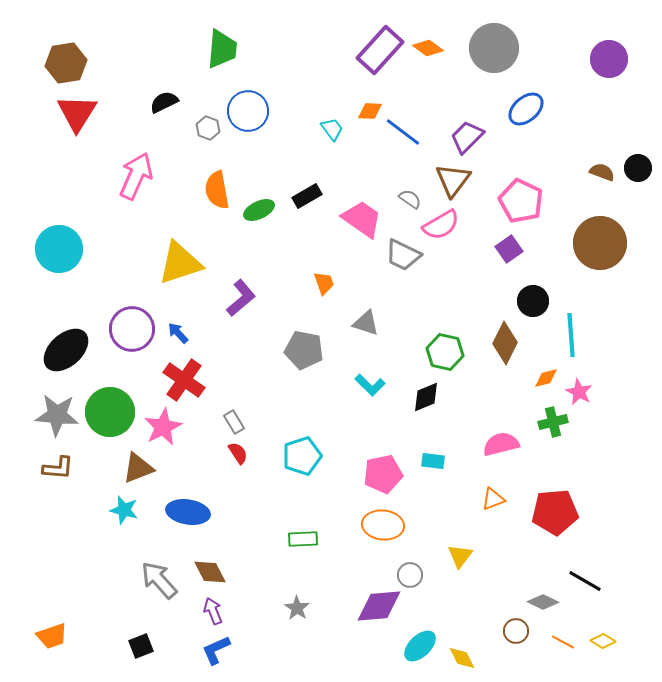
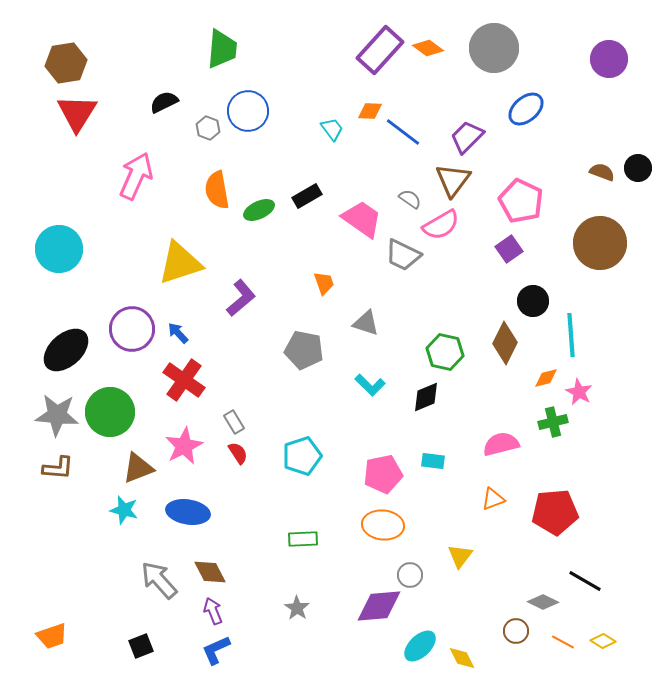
pink star at (163, 427): moved 21 px right, 19 px down
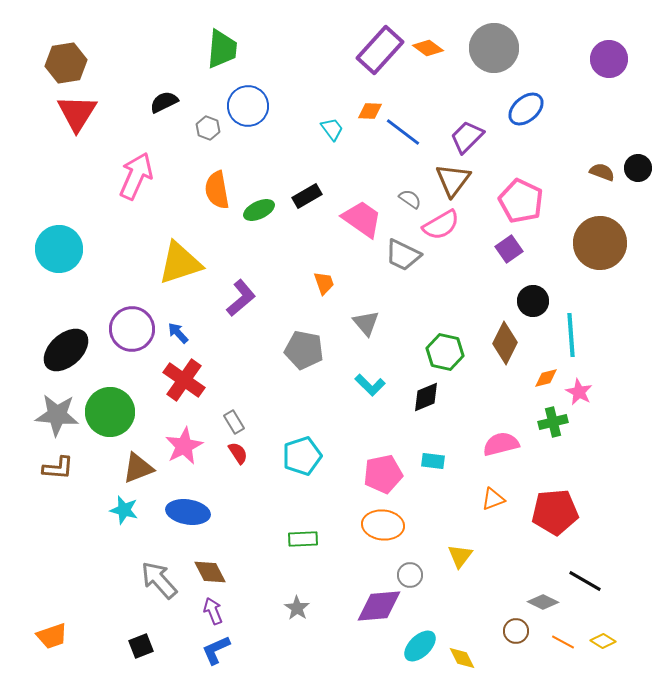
blue circle at (248, 111): moved 5 px up
gray triangle at (366, 323): rotated 32 degrees clockwise
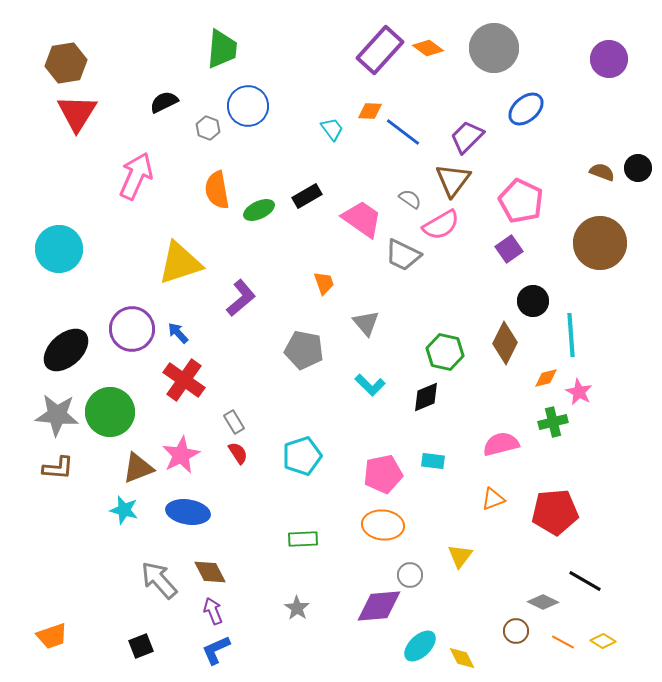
pink star at (184, 446): moved 3 px left, 9 px down
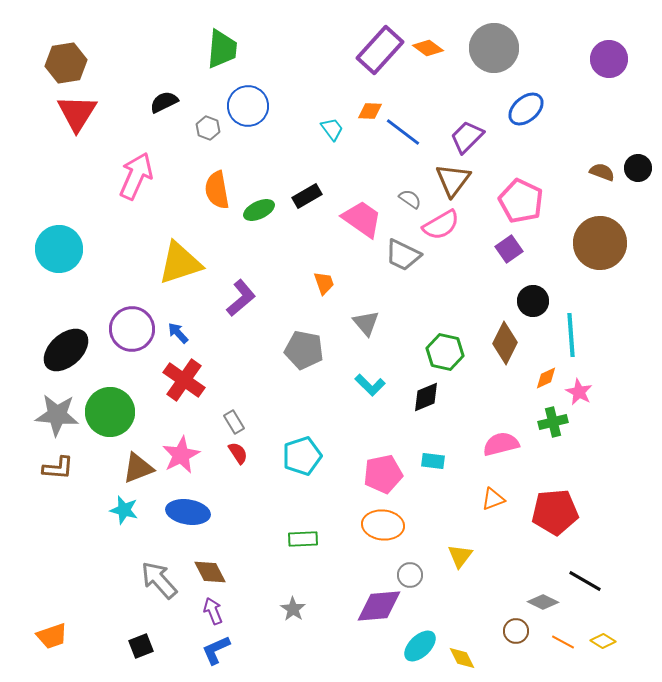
orange diamond at (546, 378): rotated 10 degrees counterclockwise
gray star at (297, 608): moved 4 px left, 1 px down
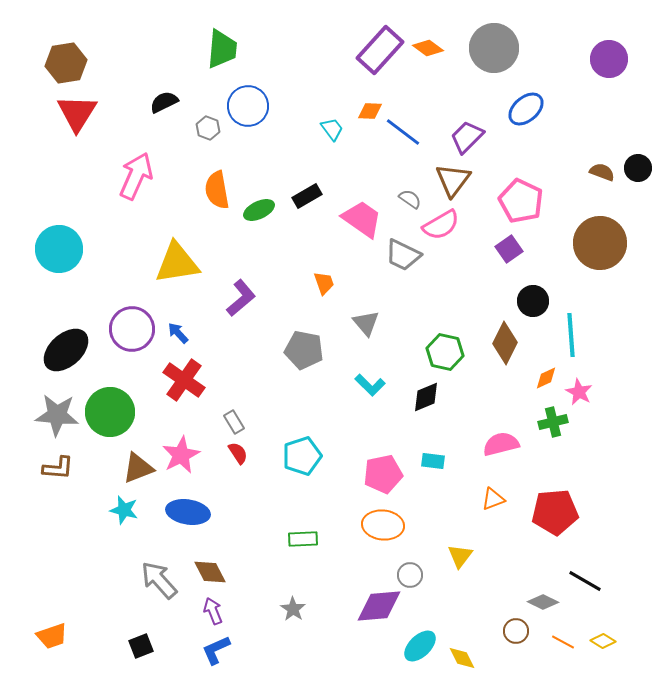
yellow triangle at (180, 263): moved 3 px left; rotated 9 degrees clockwise
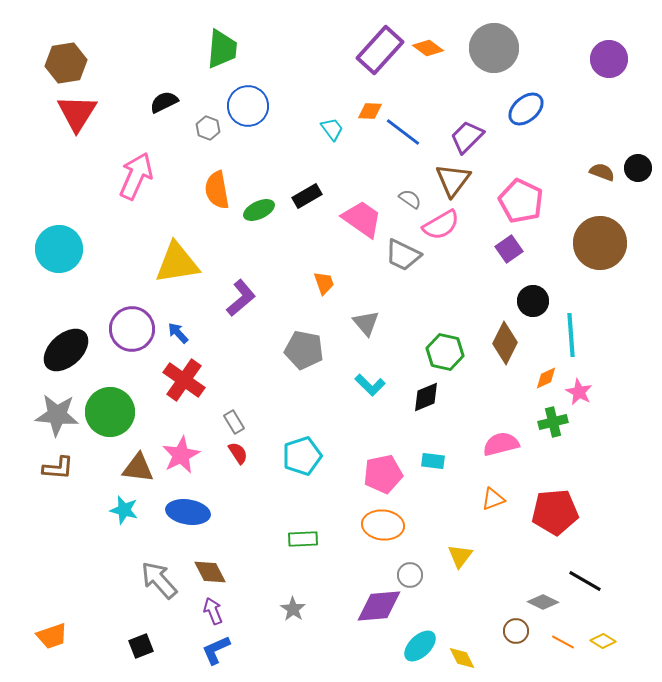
brown triangle at (138, 468): rotated 28 degrees clockwise
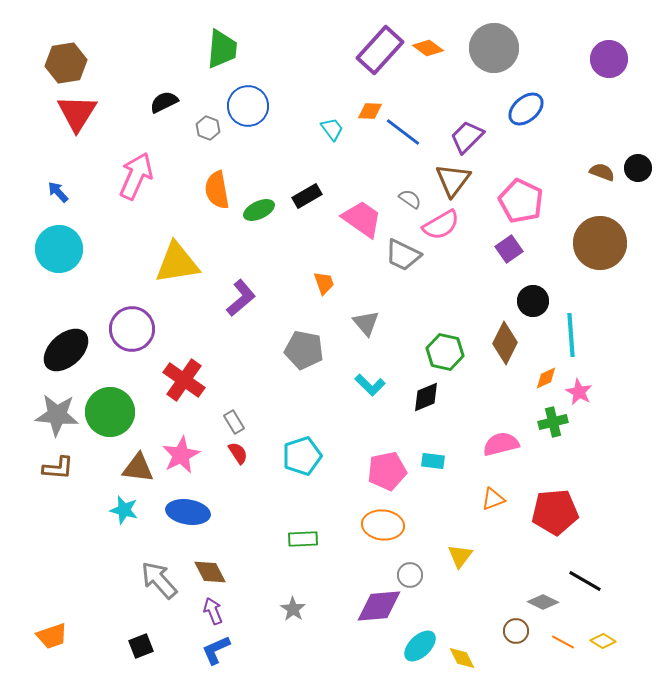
blue arrow at (178, 333): moved 120 px left, 141 px up
pink pentagon at (383, 474): moved 4 px right, 3 px up
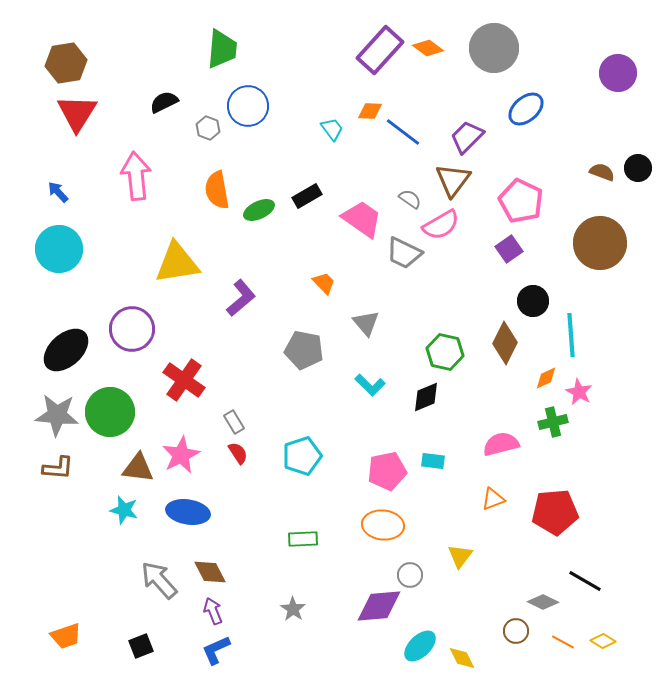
purple circle at (609, 59): moved 9 px right, 14 px down
pink arrow at (136, 176): rotated 30 degrees counterclockwise
gray trapezoid at (403, 255): moved 1 px right, 2 px up
orange trapezoid at (324, 283): rotated 25 degrees counterclockwise
orange trapezoid at (52, 636): moved 14 px right
